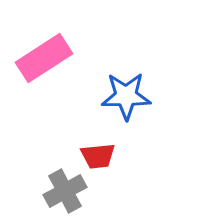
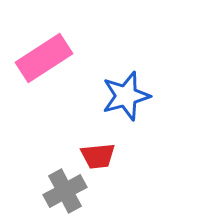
blue star: rotated 15 degrees counterclockwise
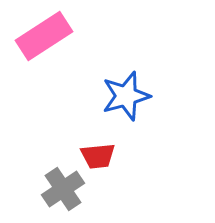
pink rectangle: moved 22 px up
gray cross: moved 2 px left, 2 px up; rotated 6 degrees counterclockwise
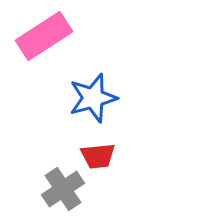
blue star: moved 33 px left, 2 px down
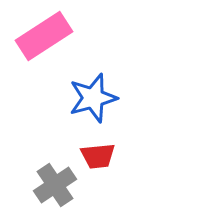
gray cross: moved 8 px left, 4 px up
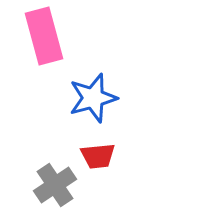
pink rectangle: rotated 72 degrees counterclockwise
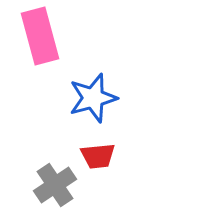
pink rectangle: moved 4 px left
